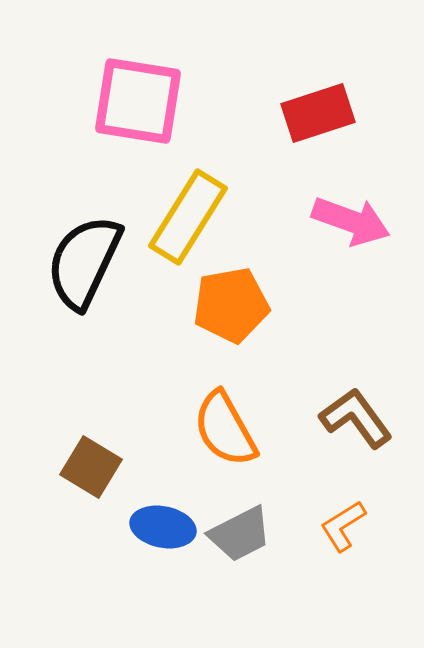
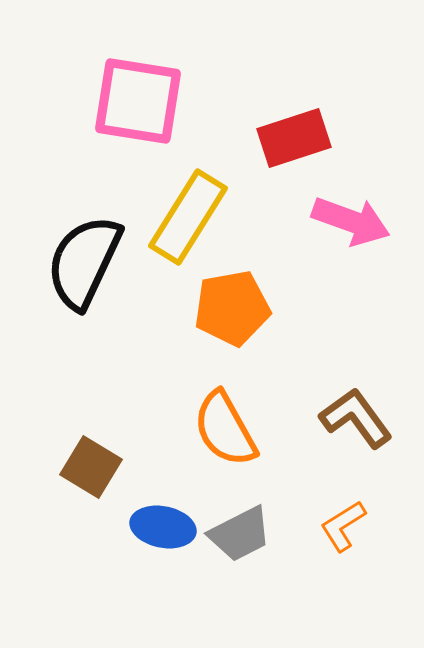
red rectangle: moved 24 px left, 25 px down
orange pentagon: moved 1 px right, 3 px down
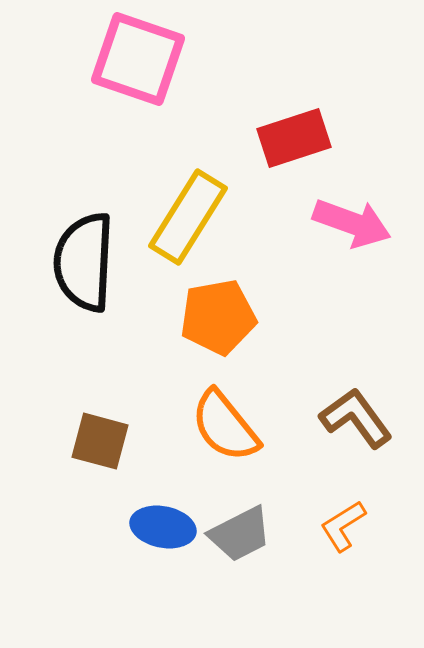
pink square: moved 42 px up; rotated 10 degrees clockwise
pink arrow: moved 1 px right, 2 px down
black semicircle: rotated 22 degrees counterclockwise
orange pentagon: moved 14 px left, 9 px down
orange semicircle: moved 3 px up; rotated 10 degrees counterclockwise
brown square: moved 9 px right, 26 px up; rotated 16 degrees counterclockwise
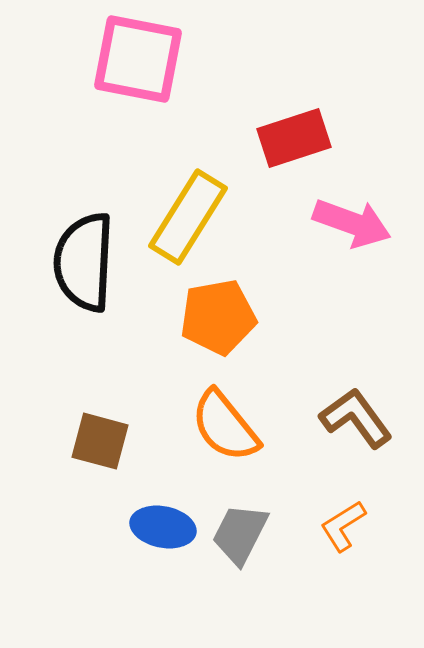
pink square: rotated 8 degrees counterclockwise
gray trapezoid: rotated 144 degrees clockwise
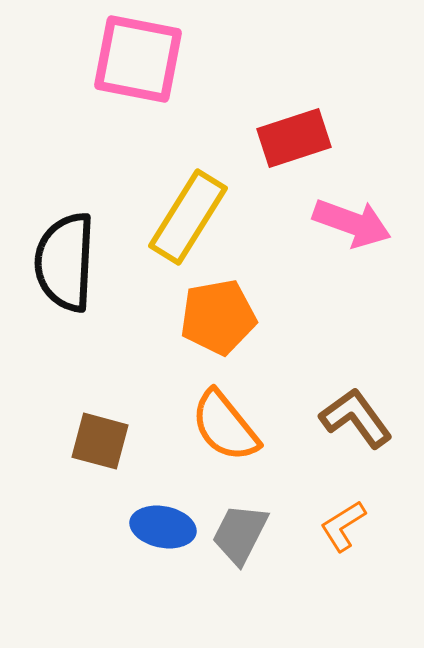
black semicircle: moved 19 px left
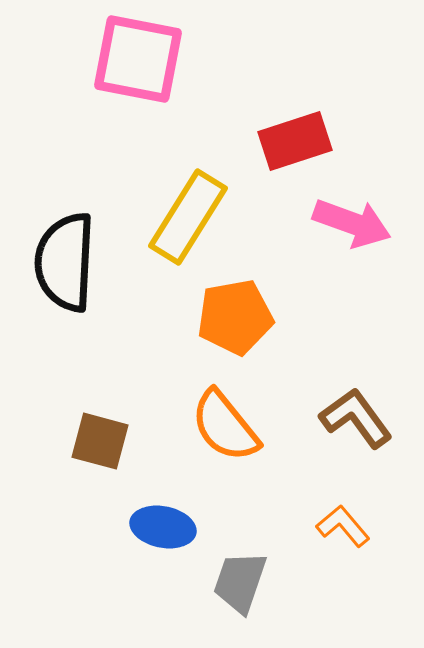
red rectangle: moved 1 px right, 3 px down
orange pentagon: moved 17 px right
orange L-shape: rotated 82 degrees clockwise
gray trapezoid: moved 48 px down; rotated 8 degrees counterclockwise
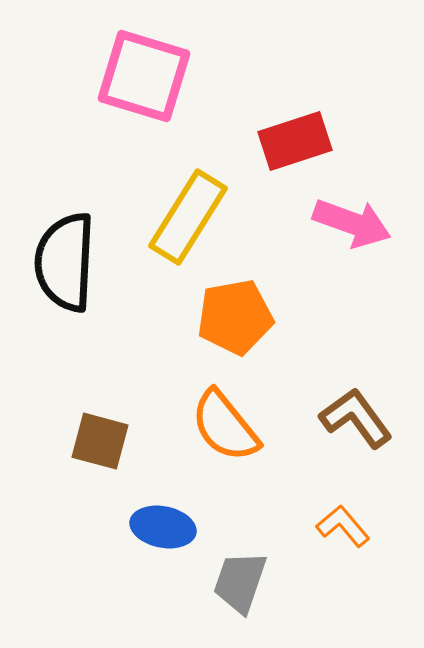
pink square: moved 6 px right, 17 px down; rotated 6 degrees clockwise
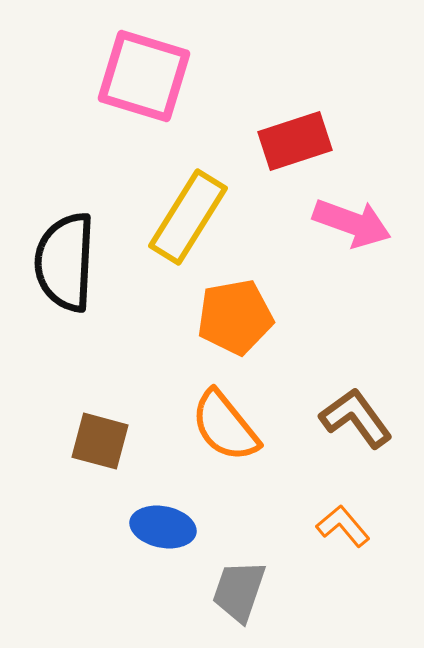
gray trapezoid: moved 1 px left, 9 px down
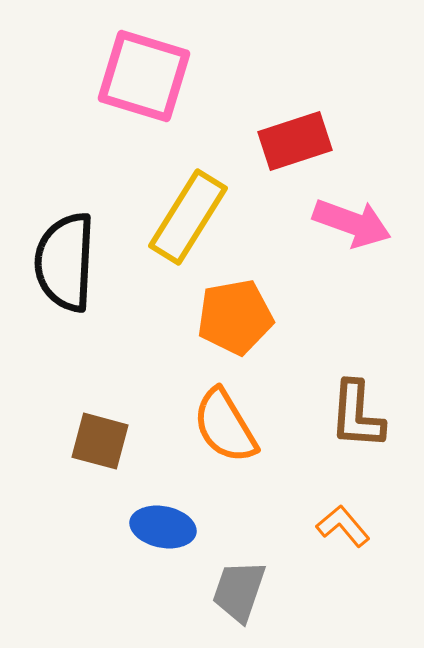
brown L-shape: moved 1 px right, 3 px up; rotated 140 degrees counterclockwise
orange semicircle: rotated 8 degrees clockwise
